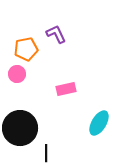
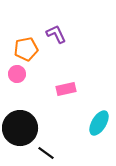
black line: rotated 54 degrees counterclockwise
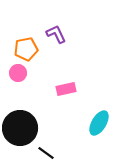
pink circle: moved 1 px right, 1 px up
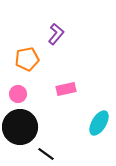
purple L-shape: rotated 65 degrees clockwise
orange pentagon: moved 1 px right, 10 px down
pink circle: moved 21 px down
black circle: moved 1 px up
black line: moved 1 px down
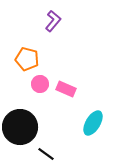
purple L-shape: moved 3 px left, 13 px up
orange pentagon: rotated 25 degrees clockwise
pink rectangle: rotated 36 degrees clockwise
pink circle: moved 22 px right, 10 px up
cyan ellipse: moved 6 px left
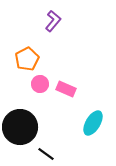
orange pentagon: rotated 30 degrees clockwise
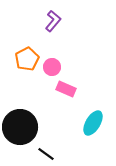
pink circle: moved 12 px right, 17 px up
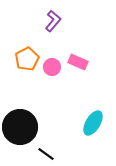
pink rectangle: moved 12 px right, 27 px up
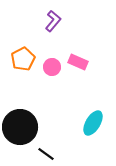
orange pentagon: moved 4 px left
